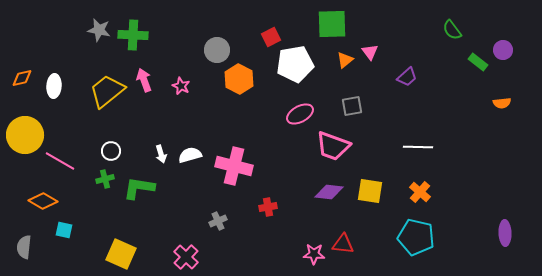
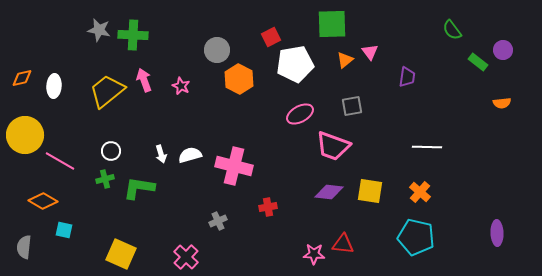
purple trapezoid at (407, 77): rotated 40 degrees counterclockwise
white line at (418, 147): moved 9 px right
purple ellipse at (505, 233): moved 8 px left
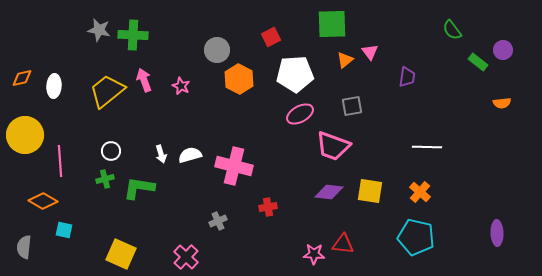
white pentagon at (295, 64): moved 10 px down; rotated 6 degrees clockwise
pink line at (60, 161): rotated 56 degrees clockwise
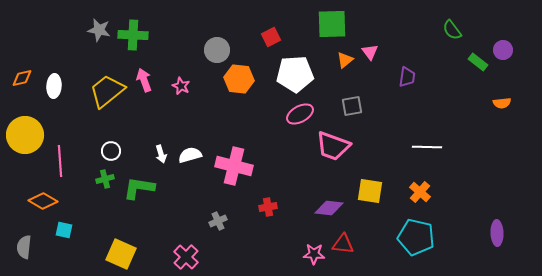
orange hexagon at (239, 79): rotated 20 degrees counterclockwise
purple diamond at (329, 192): moved 16 px down
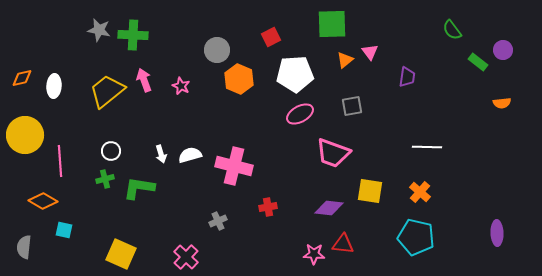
orange hexagon at (239, 79): rotated 16 degrees clockwise
pink trapezoid at (333, 146): moved 7 px down
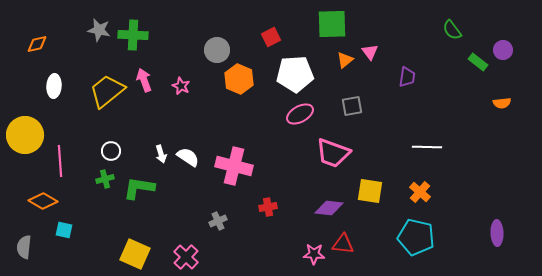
orange diamond at (22, 78): moved 15 px right, 34 px up
white semicircle at (190, 155): moved 2 px left, 2 px down; rotated 50 degrees clockwise
yellow square at (121, 254): moved 14 px right
